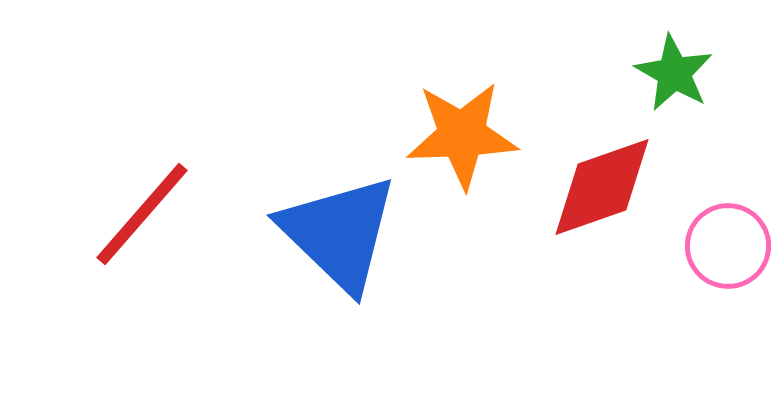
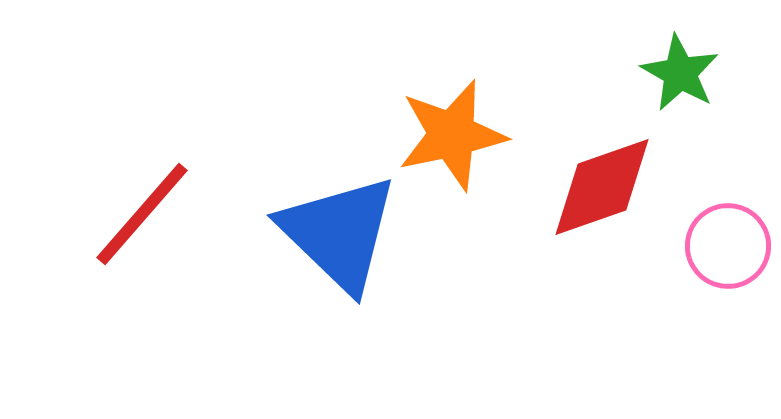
green star: moved 6 px right
orange star: moved 10 px left; rotated 10 degrees counterclockwise
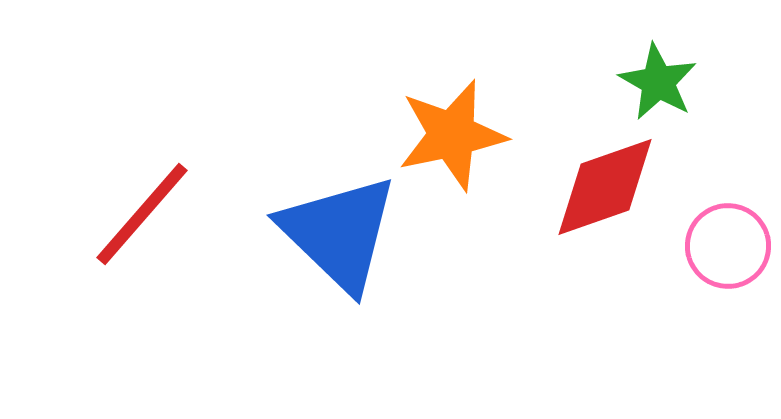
green star: moved 22 px left, 9 px down
red diamond: moved 3 px right
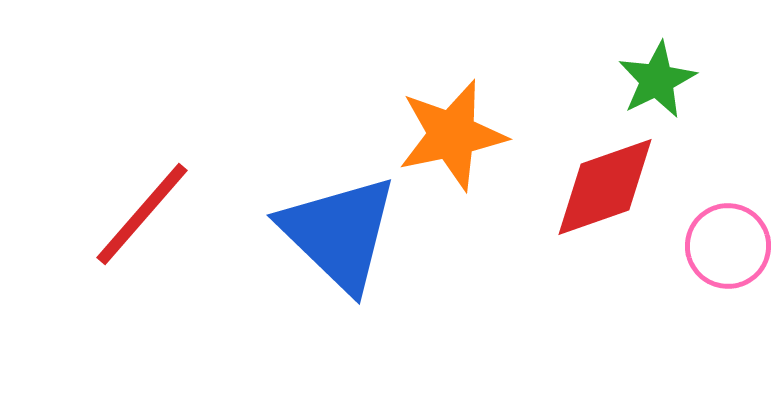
green star: moved 1 px left, 2 px up; rotated 16 degrees clockwise
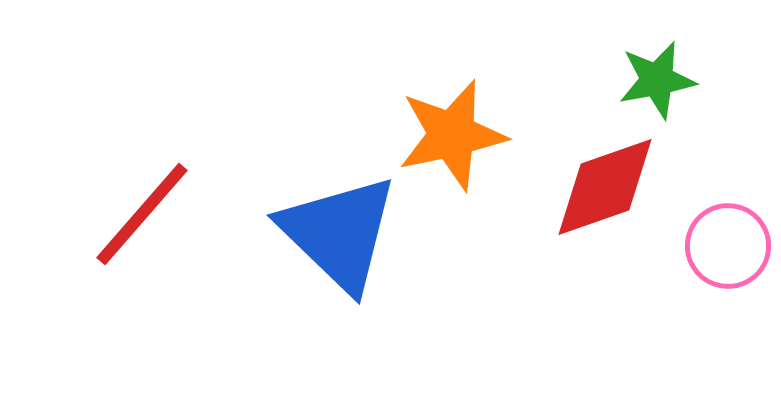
green star: rotated 16 degrees clockwise
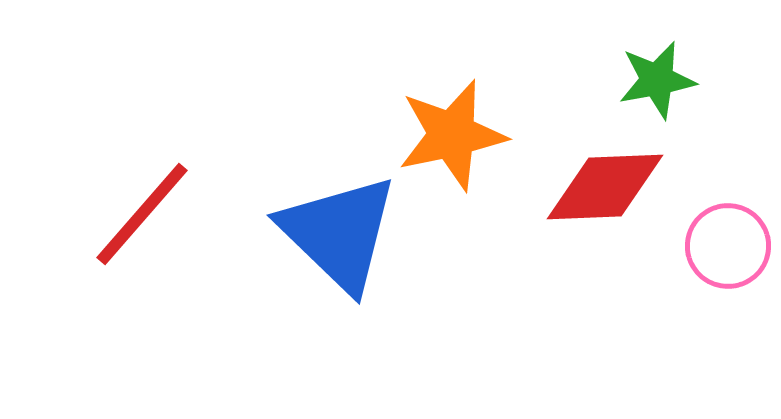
red diamond: rotated 17 degrees clockwise
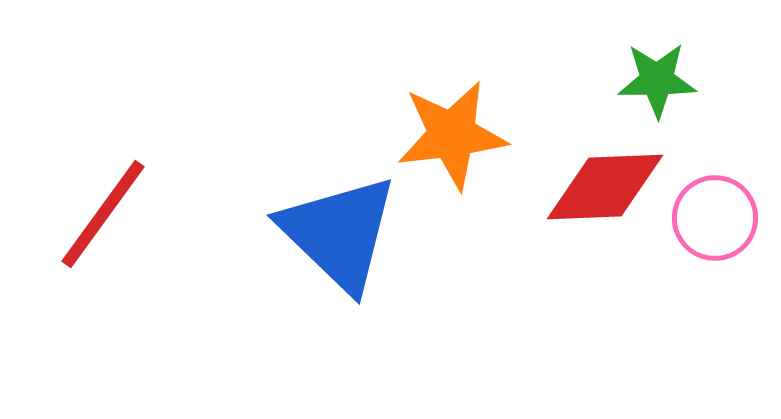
green star: rotated 10 degrees clockwise
orange star: rotated 5 degrees clockwise
red line: moved 39 px left; rotated 5 degrees counterclockwise
pink circle: moved 13 px left, 28 px up
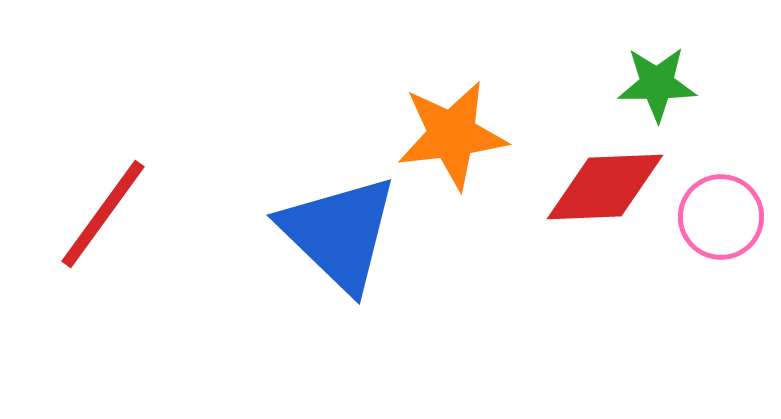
green star: moved 4 px down
pink circle: moved 6 px right, 1 px up
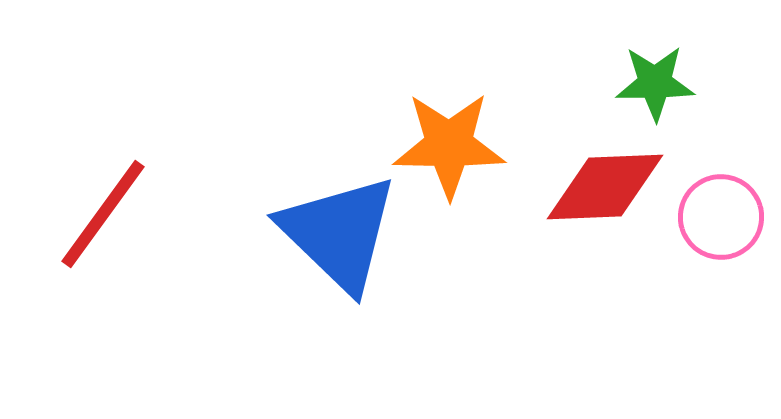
green star: moved 2 px left, 1 px up
orange star: moved 3 px left, 10 px down; rotated 8 degrees clockwise
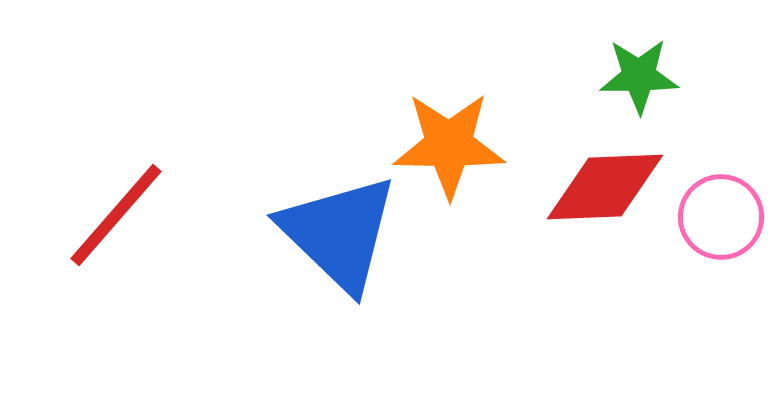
green star: moved 16 px left, 7 px up
red line: moved 13 px right, 1 px down; rotated 5 degrees clockwise
